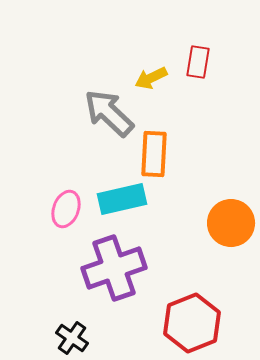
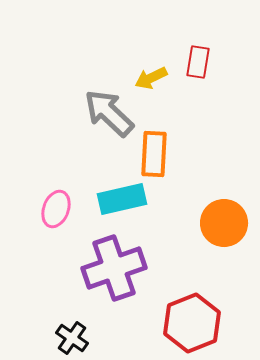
pink ellipse: moved 10 px left
orange circle: moved 7 px left
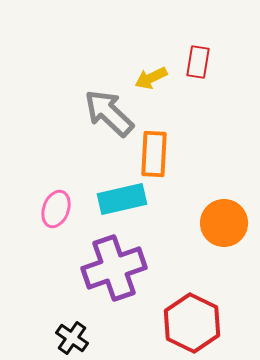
red hexagon: rotated 12 degrees counterclockwise
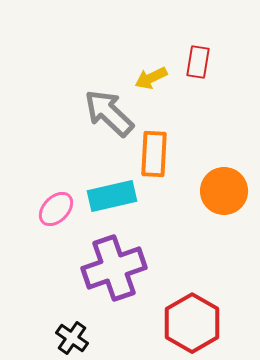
cyan rectangle: moved 10 px left, 3 px up
pink ellipse: rotated 24 degrees clockwise
orange circle: moved 32 px up
red hexagon: rotated 4 degrees clockwise
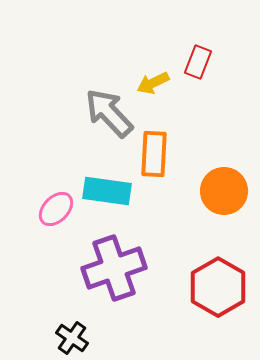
red rectangle: rotated 12 degrees clockwise
yellow arrow: moved 2 px right, 5 px down
gray arrow: rotated 4 degrees clockwise
cyan rectangle: moved 5 px left, 5 px up; rotated 21 degrees clockwise
red hexagon: moved 26 px right, 36 px up
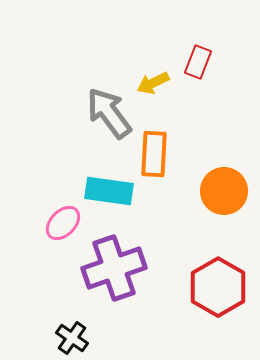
gray arrow: rotated 6 degrees clockwise
cyan rectangle: moved 2 px right
pink ellipse: moved 7 px right, 14 px down
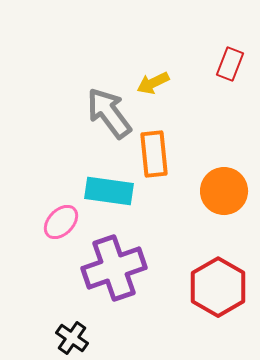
red rectangle: moved 32 px right, 2 px down
orange rectangle: rotated 9 degrees counterclockwise
pink ellipse: moved 2 px left, 1 px up
